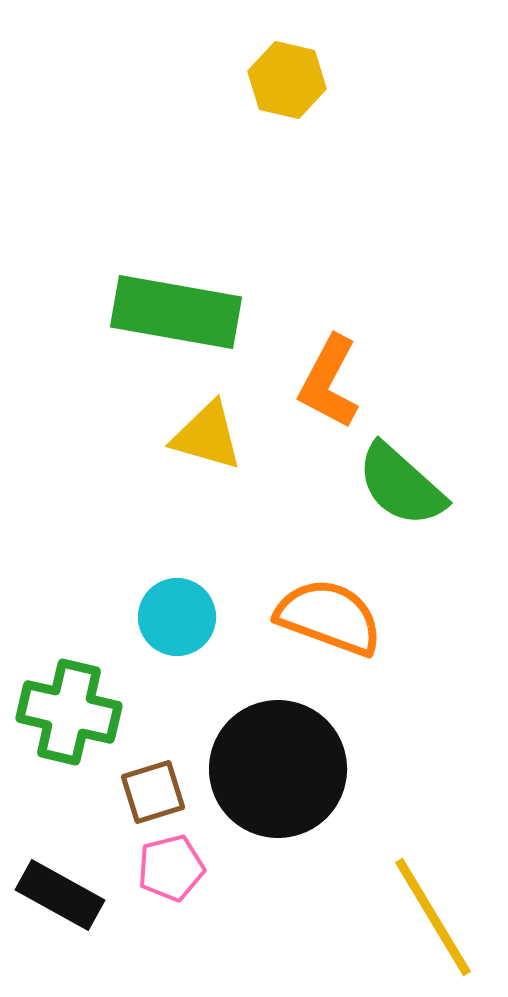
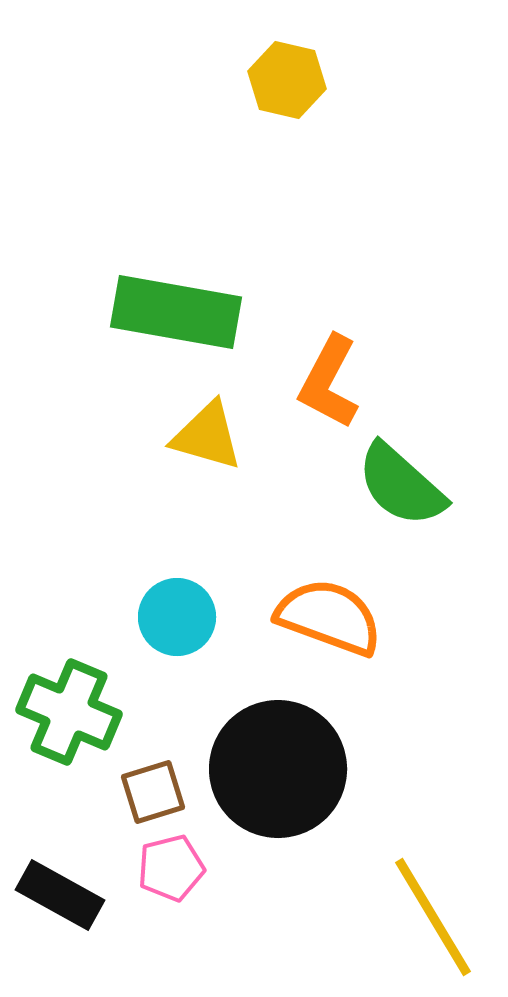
green cross: rotated 10 degrees clockwise
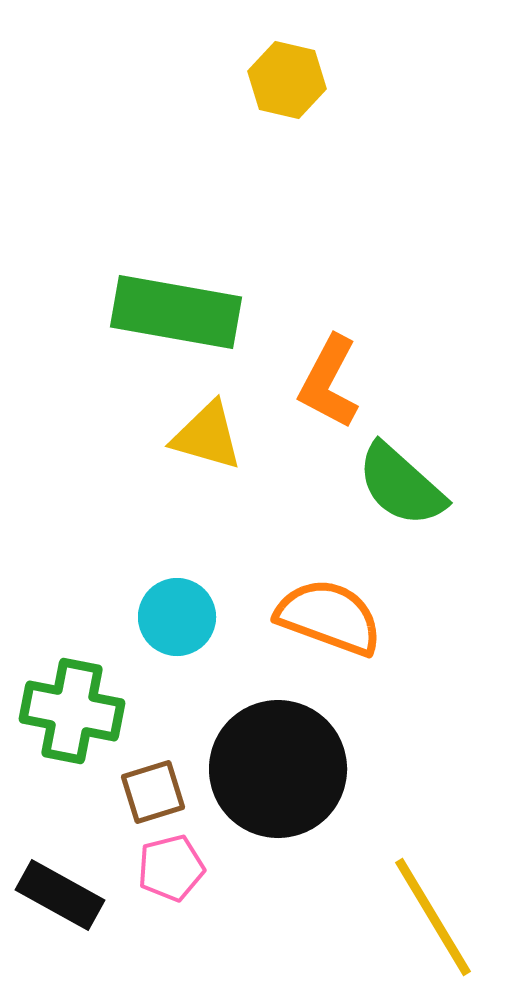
green cross: moved 3 px right, 1 px up; rotated 12 degrees counterclockwise
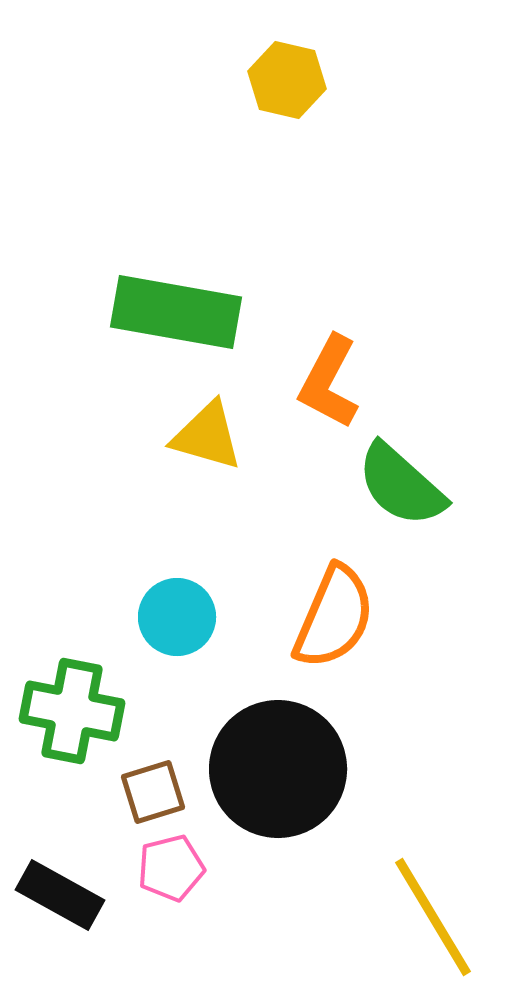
orange semicircle: moved 5 px right; rotated 93 degrees clockwise
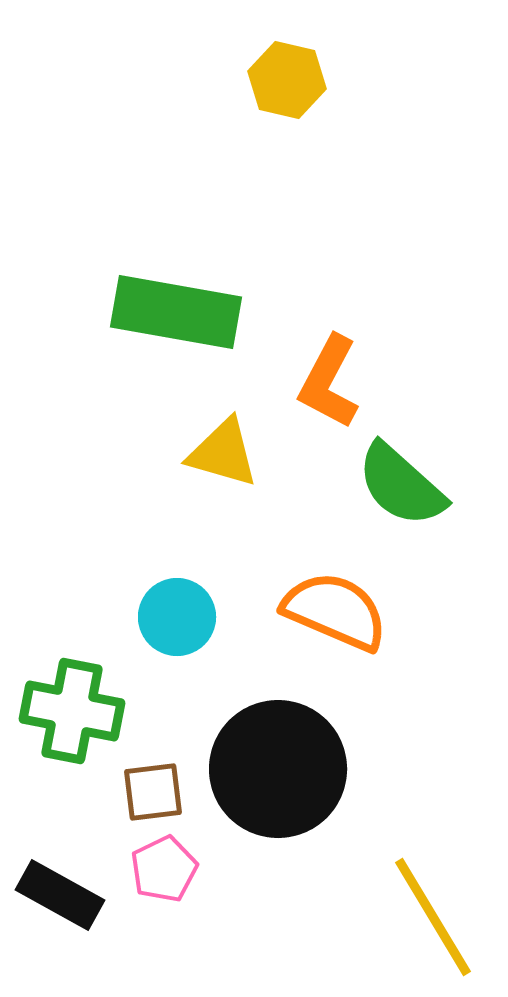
yellow triangle: moved 16 px right, 17 px down
orange semicircle: moved 1 px right, 6 px up; rotated 90 degrees counterclockwise
brown square: rotated 10 degrees clockwise
pink pentagon: moved 7 px left, 1 px down; rotated 12 degrees counterclockwise
